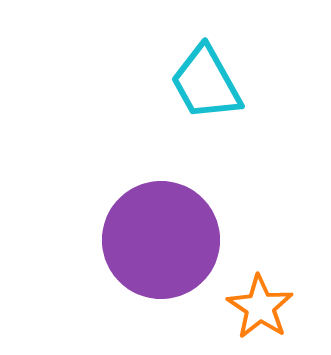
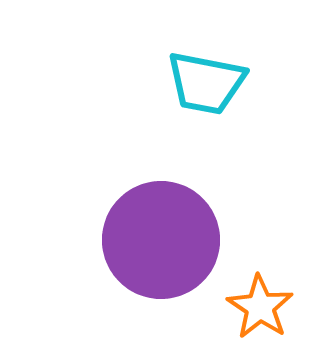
cyan trapezoid: rotated 50 degrees counterclockwise
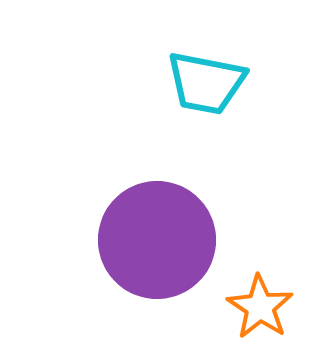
purple circle: moved 4 px left
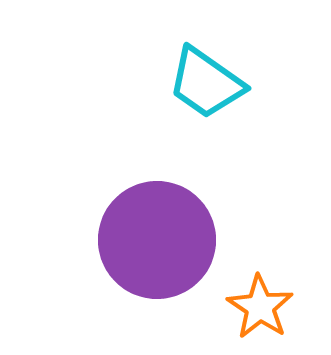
cyan trapezoid: rotated 24 degrees clockwise
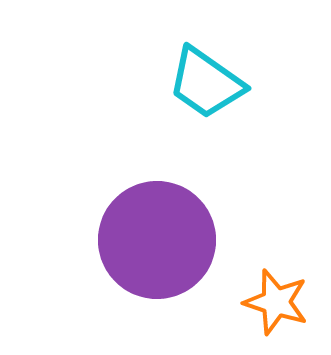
orange star: moved 16 px right, 5 px up; rotated 16 degrees counterclockwise
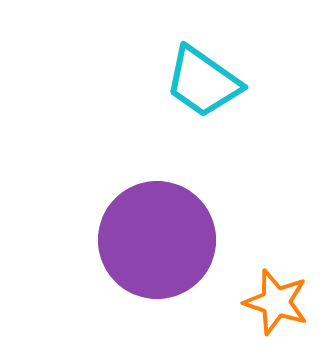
cyan trapezoid: moved 3 px left, 1 px up
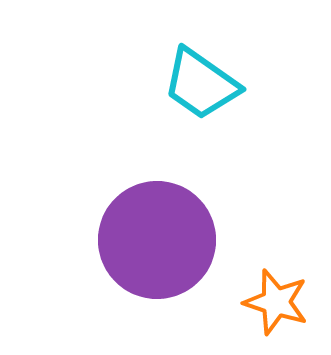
cyan trapezoid: moved 2 px left, 2 px down
